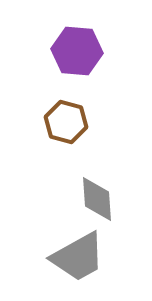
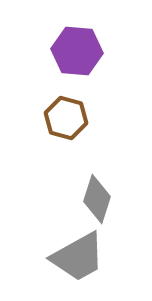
brown hexagon: moved 4 px up
gray diamond: rotated 21 degrees clockwise
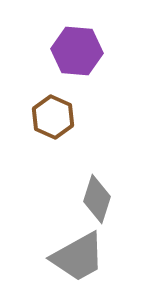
brown hexagon: moved 13 px left, 1 px up; rotated 9 degrees clockwise
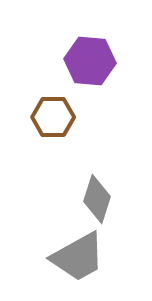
purple hexagon: moved 13 px right, 10 px down
brown hexagon: rotated 24 degrees counterclockwise
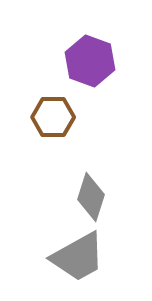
purple hexagon: rotated 15 degrees clockwise
gray diamond: moved 6 px left, 2 px up
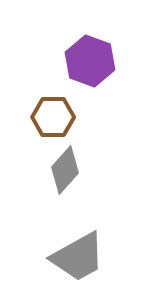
gray diamond: moved 26 px left, 27 px up; rotated 24 degrees clockwise
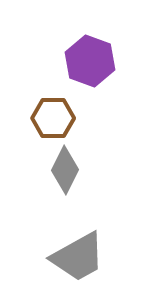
brown hexagon: moved 1 px down
gray diamond: rotated 15 degrees counterclockwise
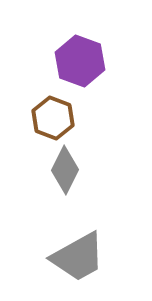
purple hexagon: moved 10 px left
brown hexagon: rotated 21 degrees clockwise
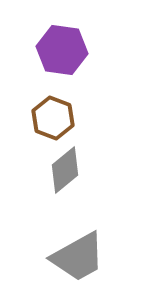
purple hexagon: moved 18 px left, 11 px up; rotated 12 degrees counterclockwise
gray diamond: rotated 24 degrees clockwise
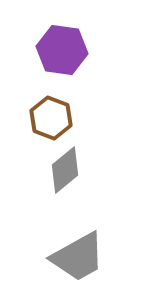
brown hexagon: moved 2 px left
